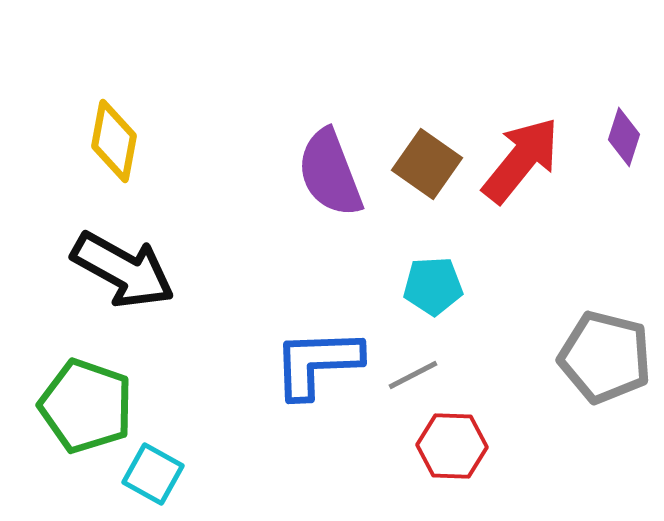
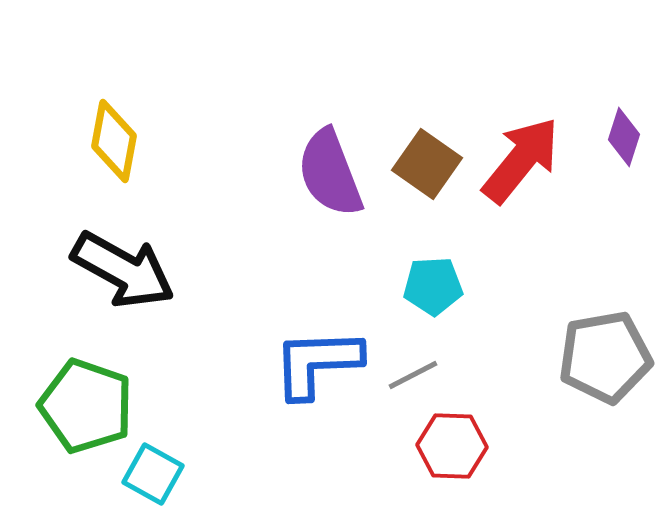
gray pentagon: rotated 24 degrees counterclockwise
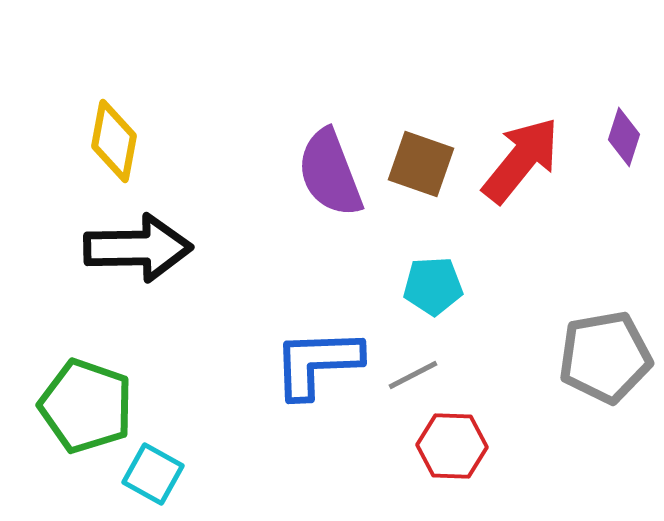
brown square: moved 6 px left; rotated 16 degrees counterclockwise
black arrow: moved 15 px right, 22 px up; rotated 30 degrees counterclockwise
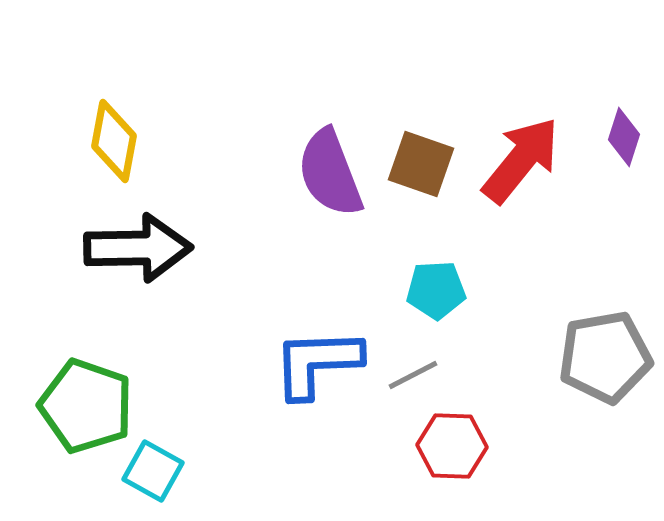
cyan pentagon: moved 3 px right, 4 px down
cyan square: moved 3 px up
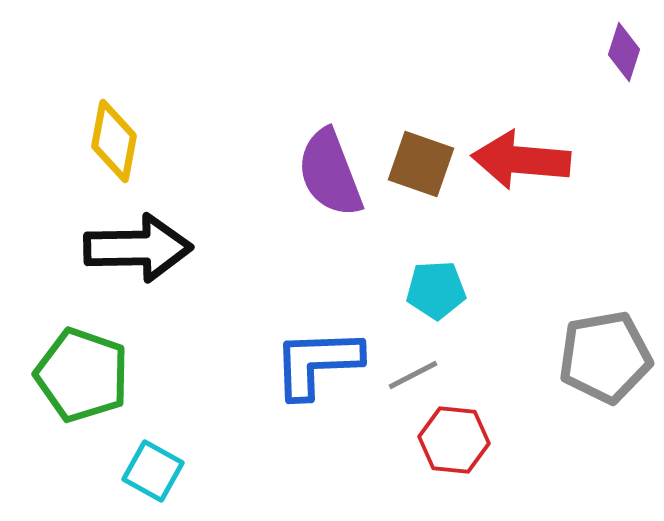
purple diamond: moved 85 px up
red arrow: rotated 124 degrees counterclockwise
green pentagon: moved 4 px left, 31 px up
red hexagon: moved 2 px right, 6 px up; rotated 4 degrees clockwise
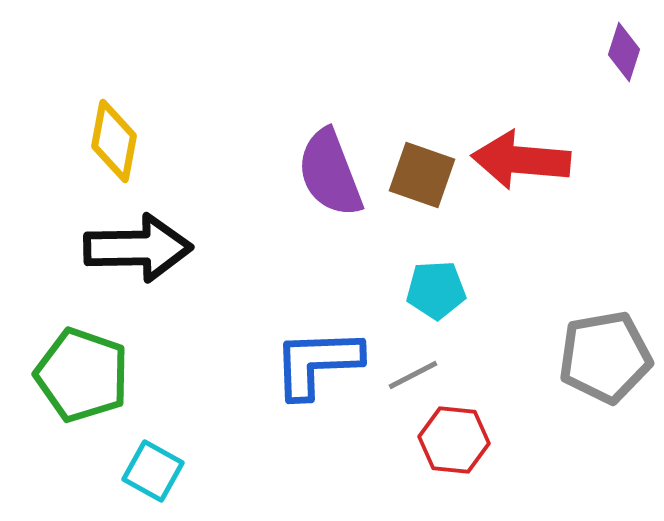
brown square: moved 1 px right, 11 px down
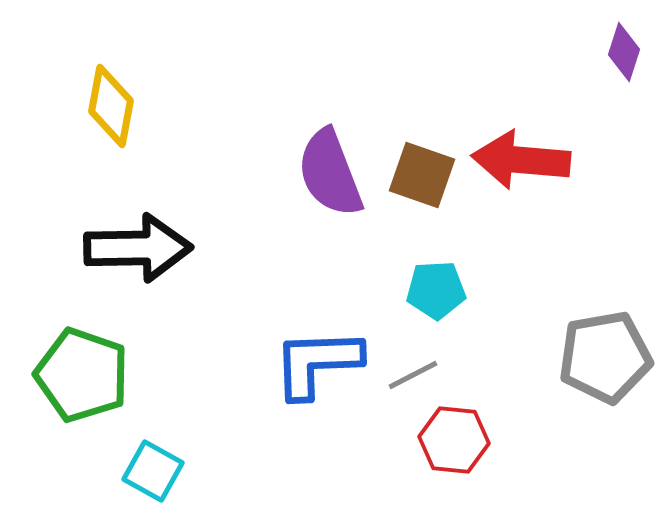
yellow diamond: moved 3 px left, 35 px up
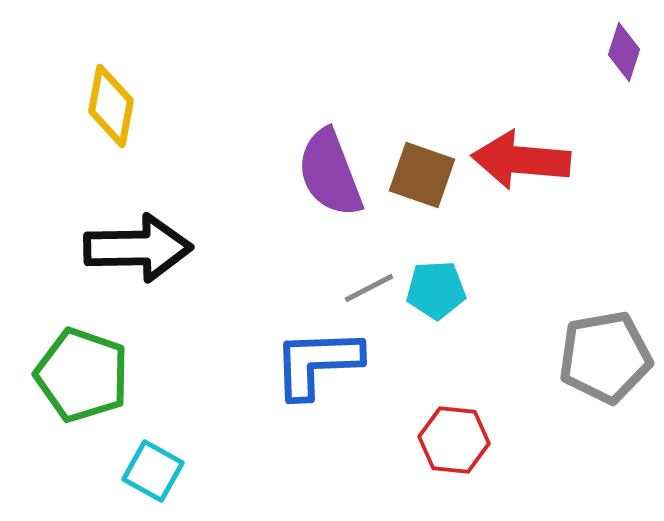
gray line: moved 44 px left, 87 px up
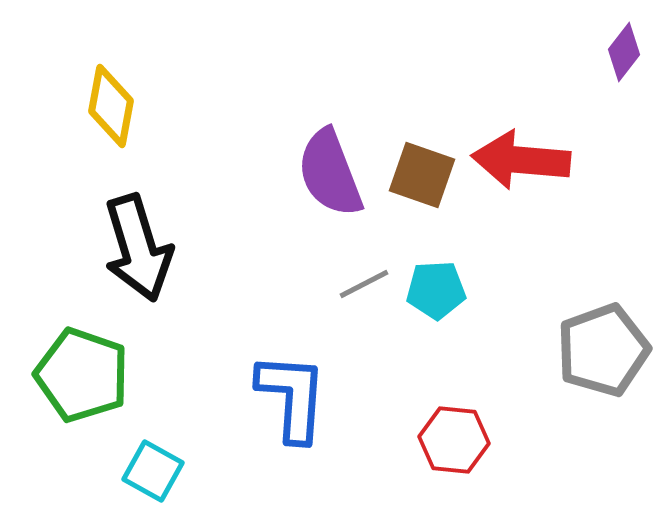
purple diamond: rotated 20 degrees clockwise
black arrow: rotated 74 degrees clockwise
gray line: moved 5 px left, 4 px up
gray pentagon: moved 2 px left, 7 px up; rotated 10 degrees counterclockwise
blue L-shape: moved 25 px left, 34 px down; rotated 96 degrees clockwise
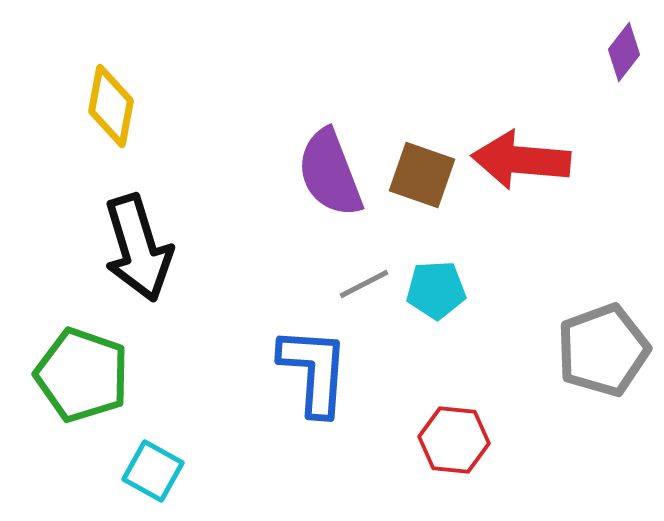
blue L-shape: moved 22 px right, 26 px up
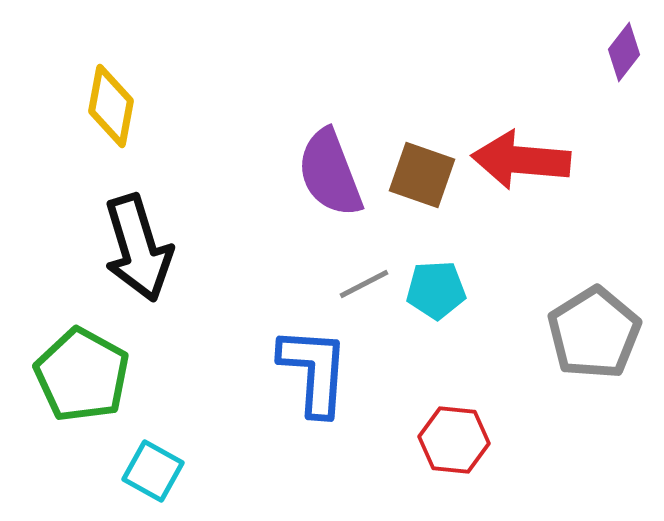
gray pentagon: moved 9 px left, 17 px up; rotated 12 degrees counterclockwise
green pentagon: rotated 10 degrees clockwise
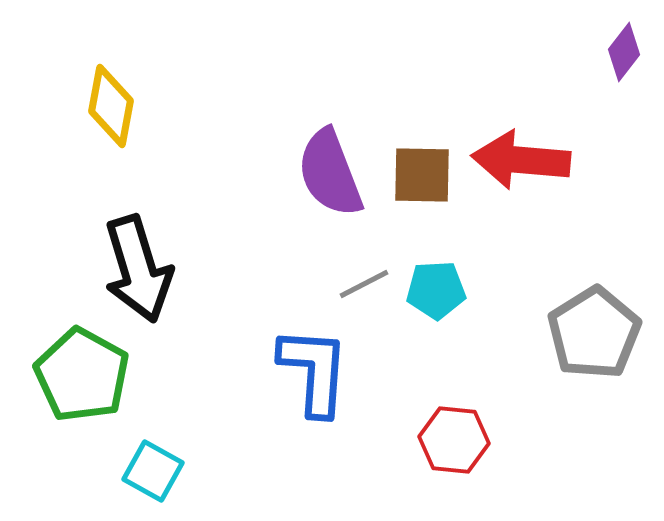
brown square: rotated 18 degrees counterclockwise
black arrow: moved 21 px down
